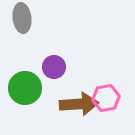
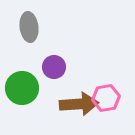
gray ellipse: moved 7 px right, 9 px down
green circle: moved 3 px left
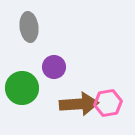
pink hexagon: moved 2 px right, 5 px down
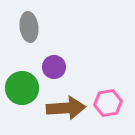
brown arrow: moved 13 px left, 4 px down
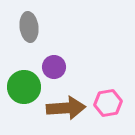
green circle: moved 2 px right, 1 px up
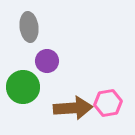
purple circle: moved 7 px left, 6 px up
green circle: moved 1 px left
brown arrow: moved 7 px right
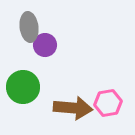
purple circle: moved 2 px left, 16 px up
brown arrow: rotated 9 degrees clockwise
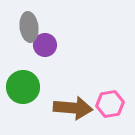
pink hexagon: moved 2 px right, 1 px down
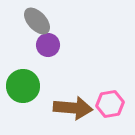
gray ellipse: moved 8 px right, 6 px up; rotated 36 degrees counterclockwise
purple circle: moved 3 px right
green circle: moved 1 px up
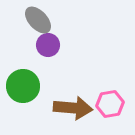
gray ellipse: moved 1 px right, 1 px up
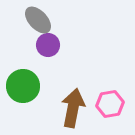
brown arrow: rotated 84 degrees counterclockwise
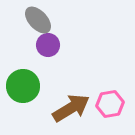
brown arrow: moved 2 px left; rotated 48 degrees clockwise
